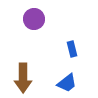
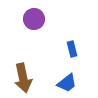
brown arrow: rotated 12 degrees counterclockwise
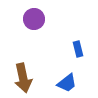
blue rectangle: moved 6 px right
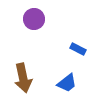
blue rectangle: rotated 49 degrees counterclockwise
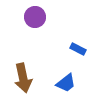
purple circle: moved 1 px right, 2 px up
blue trapezoid: moved 1 px left
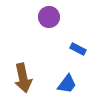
purple circle: moved 14 px right
blue trapezoid: moved 1 px right, 1 px down; rotated 15 degrees counterclockwise
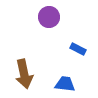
brown arrow: moved 1 px right, 4 px up
blue trapezoid: moved 2 px left; rotated 120 degrees counterclockwise
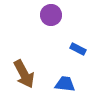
purple circle: moved 2 px right, 2 px up
brown arrow: rotated 16 degrees counterclockwise
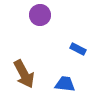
purple circle: moved 11 px left
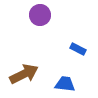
brown arrow: rotated 88 degrees counterclockwise
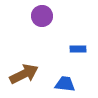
purple circle: moved 2 px right, 1 px down
blue rectangle: rotated 28 degrees counterclockwise
